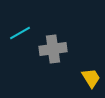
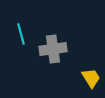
cyan line: moved 1 px right, 1 px down; rotated 75 degrees counterclockwise
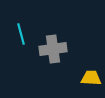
yellow trapezoid: rotated 55 degrees counterclockwise
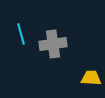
gray cross: moved 5 px up
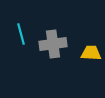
yellow trapezoid: moved 25 px up
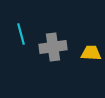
gray cross: moved 3 px down
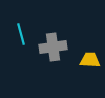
yellow trapezoid: moved 1 px left, 7 px down
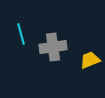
yellow trapezoid: rotated 25 degrees counterclockwise
